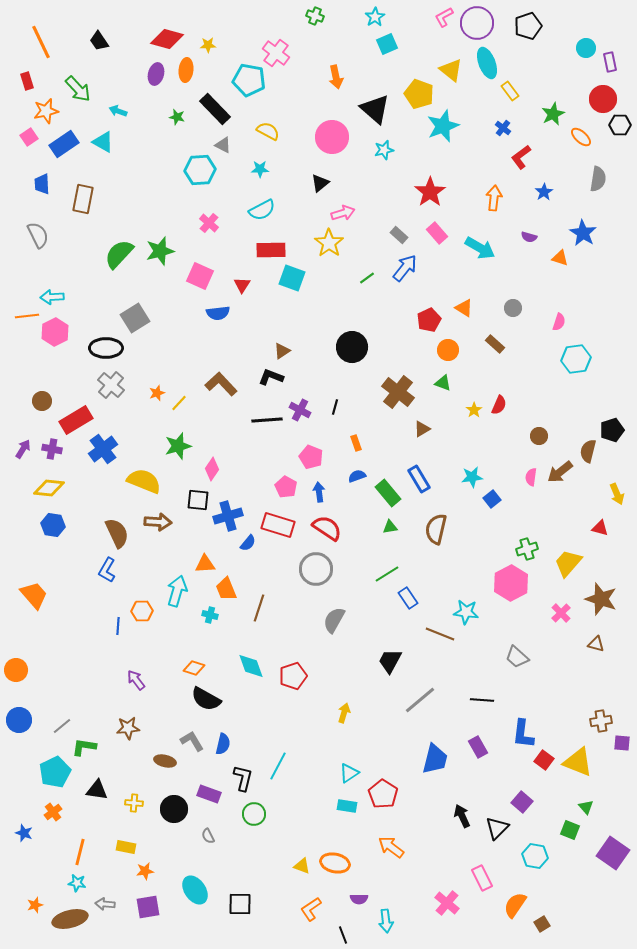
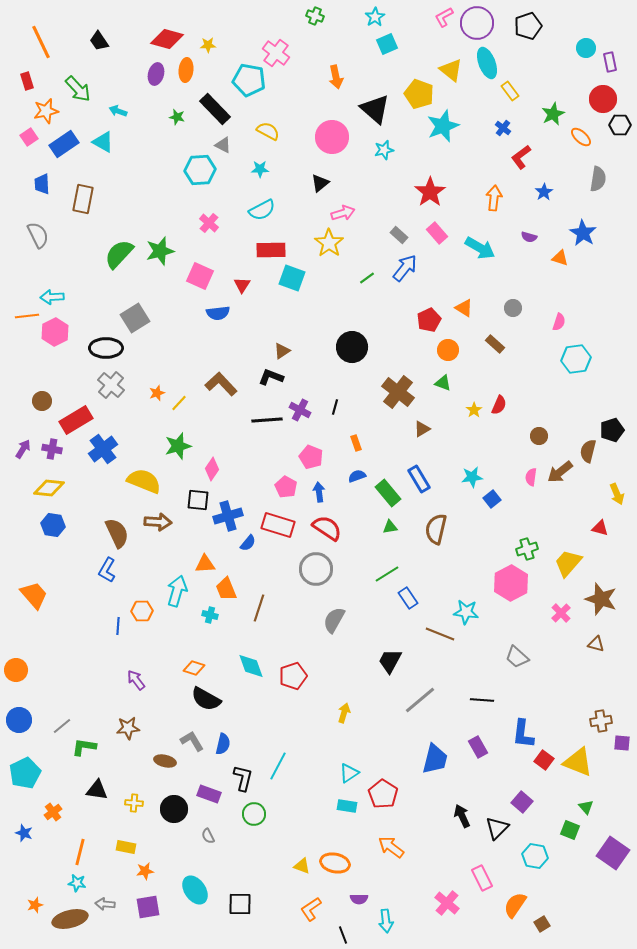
cyan pentagon at (55, 772): moved 30 px left, 1 px down
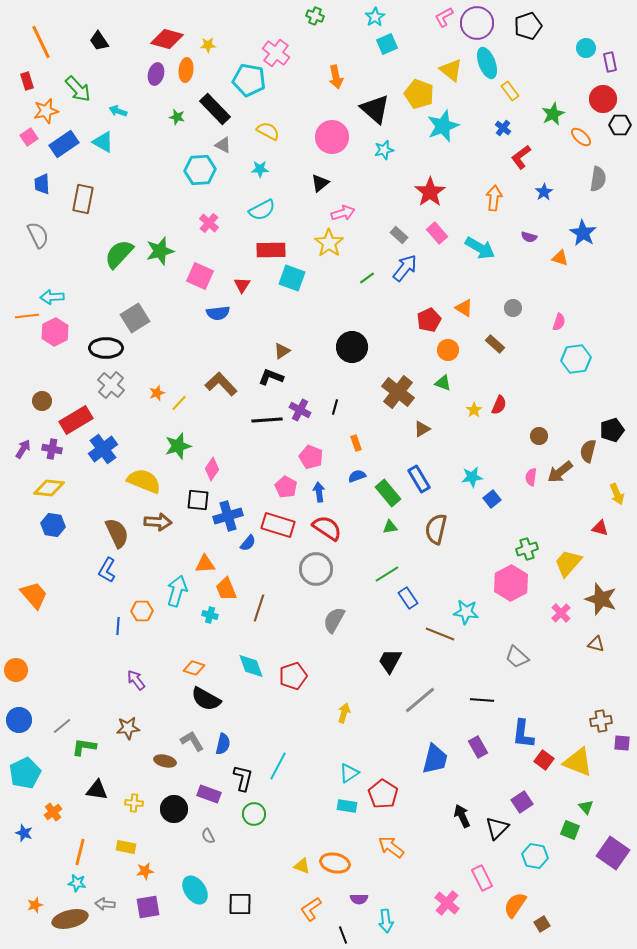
purple square at (522, 802): rotated 15 degrees clockwise
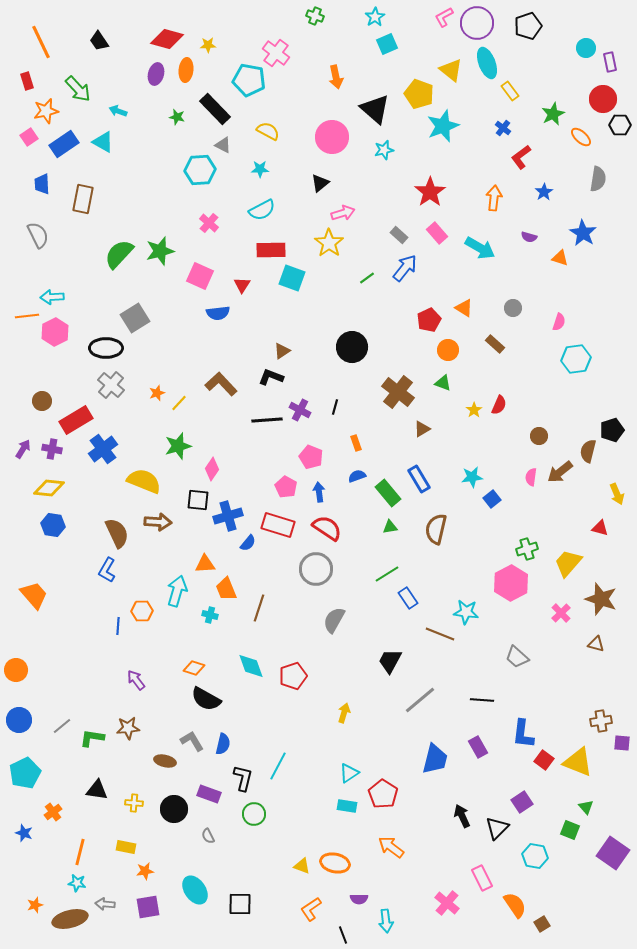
green L-shape at (84, 747): moved 8 px right, 9 px up
orange semicircle at (515, 905): rotated 112 degrees clockwise
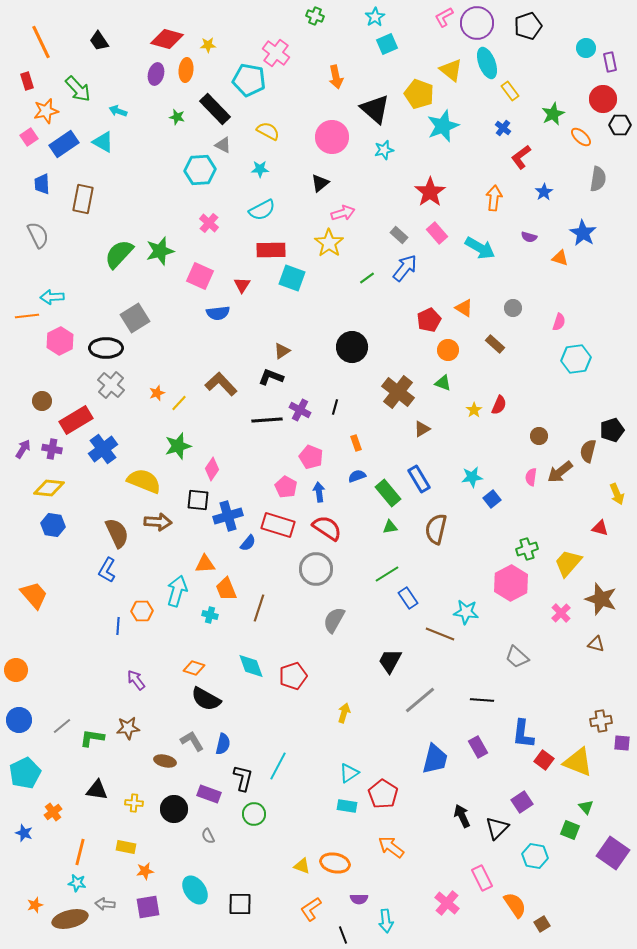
pink hexagon at (55, 332): moved 5 px right, 9 px down
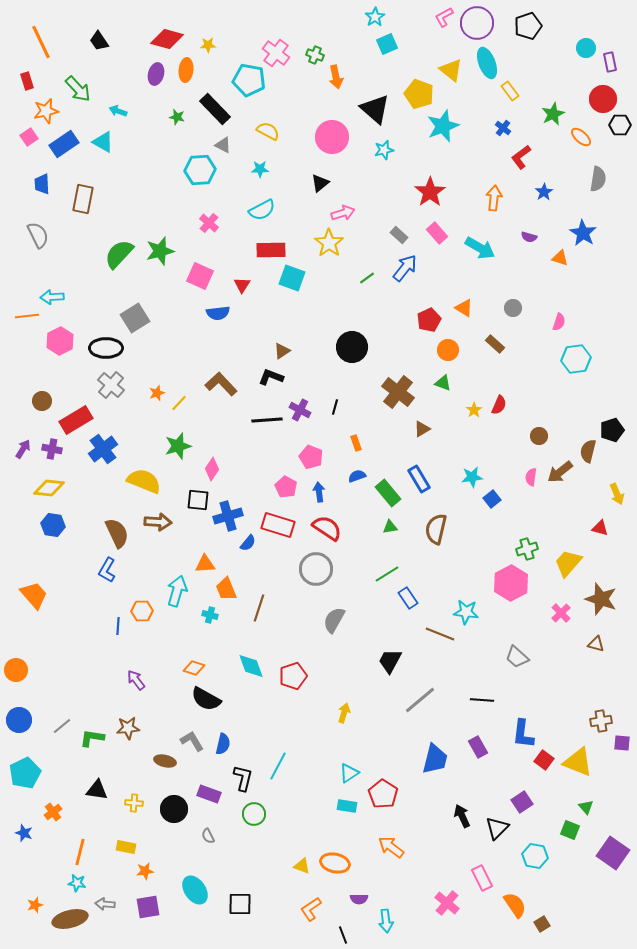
green cross at (315, 16): moved 39 px down
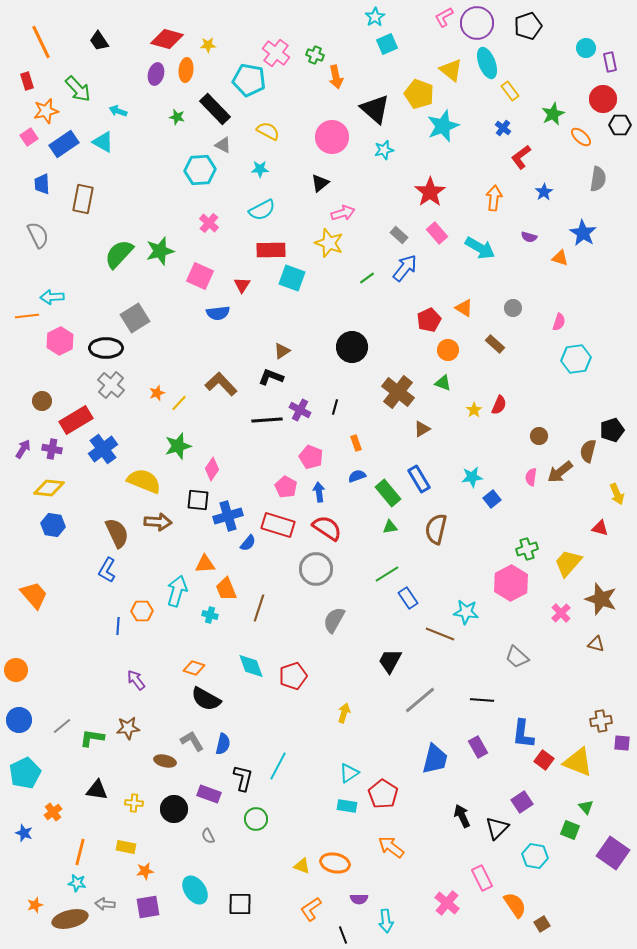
yellow star at (329, 243): rotated 16 degrees counterclockwise
green circle at (254, 814): moved 2 px right, 5 px down
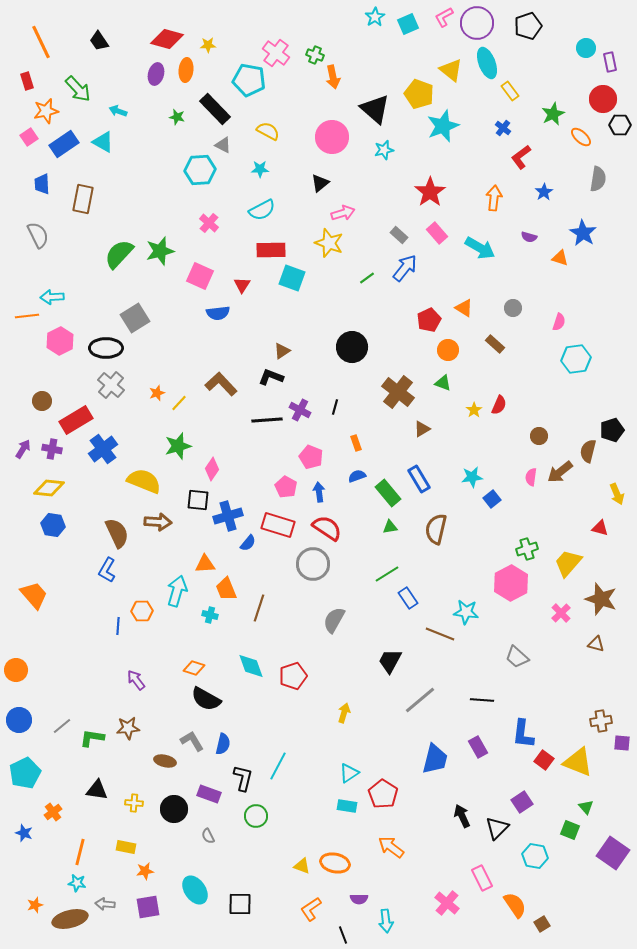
cyan square at (387, 44): moved 21 px right, 20 px up
orange arrow at (336, 77): moved 3 px left
gray circle at (316, 569): moved 3 px left, 5 px up
green circle at (256, 819): moved 3 px up
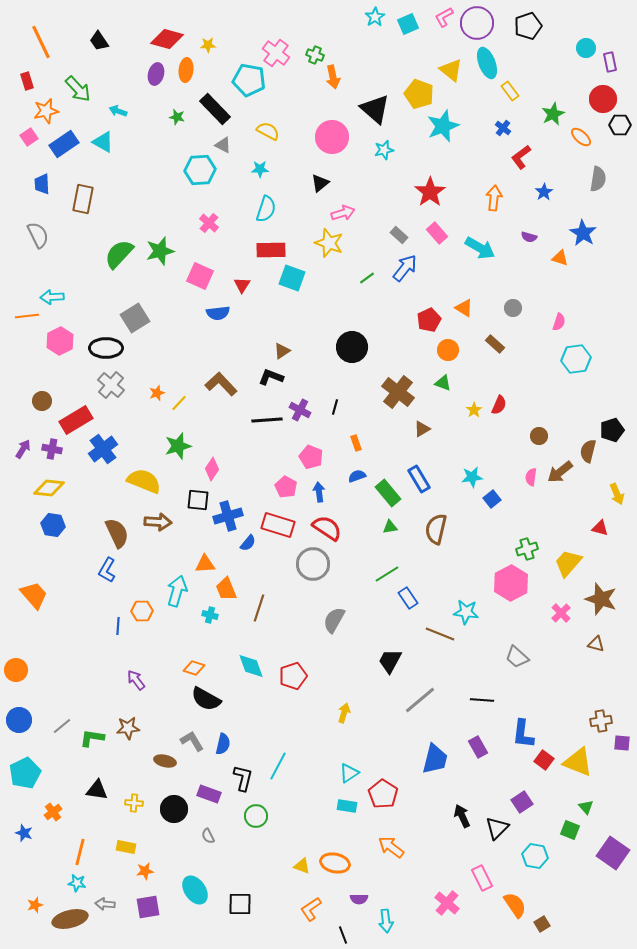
cyan semicircle at (262, 210): moved 4 px right, 1 px up; rotated 44 degrees counterclockwise
